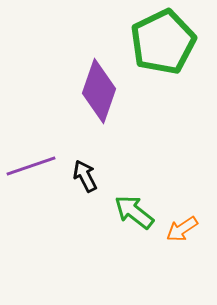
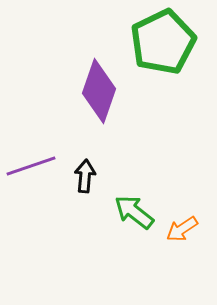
black arrow: rotated 32 degrees clockwise
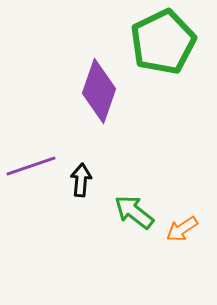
black arrow: moved 4 px left, 4 px down
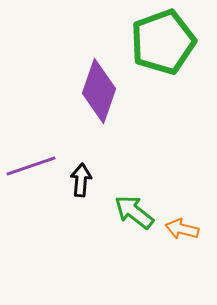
green pentagon: rotated 6 degrees clockwise
orange arrow: rotated 48 degrees clockwise
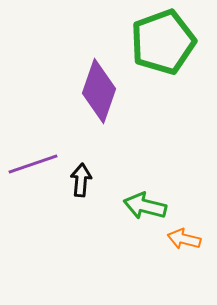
purple line: moved 2 px right, 2 px up
green arrow: moved 11 px right, 6 px up; rotated 24 degrees counterclockwise
orange arrow: moved 2 px right, 10 px down
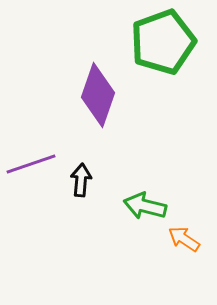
purple diamond: moved 1 px left, 4 px down
purple line: moved 2 px left
orange arrow: rotated 20 degrees clockwise
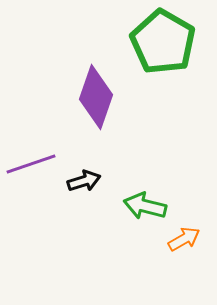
green pentagon: rotated 22 degrees counterclockwise
purple diamond: moved 2 px left, 2 px down
black arrow: moved 3 px right, 1 px down; rotated 68 degrees clockwise
orange arrow: rotated 116 degrees clockwise
